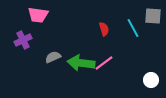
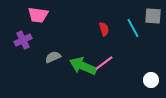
green arrow: moved 2 px right, 3 px down; rotated 16 degrees clockwise
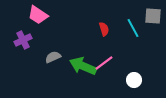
pink trapezoid: rotated 25 degrees clockwise
white circle: moved 17 px left
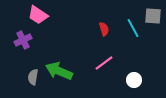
gray semicircle: moved 20 px left, 20 px down; rotated 56 degrees counterclockwise
green arrow: moved 24 px left, 5 px down
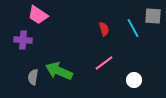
purple cross: rotated 30 degrees clockwise
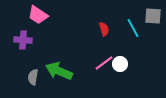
white circle: moved 14 px left, 16 px up
